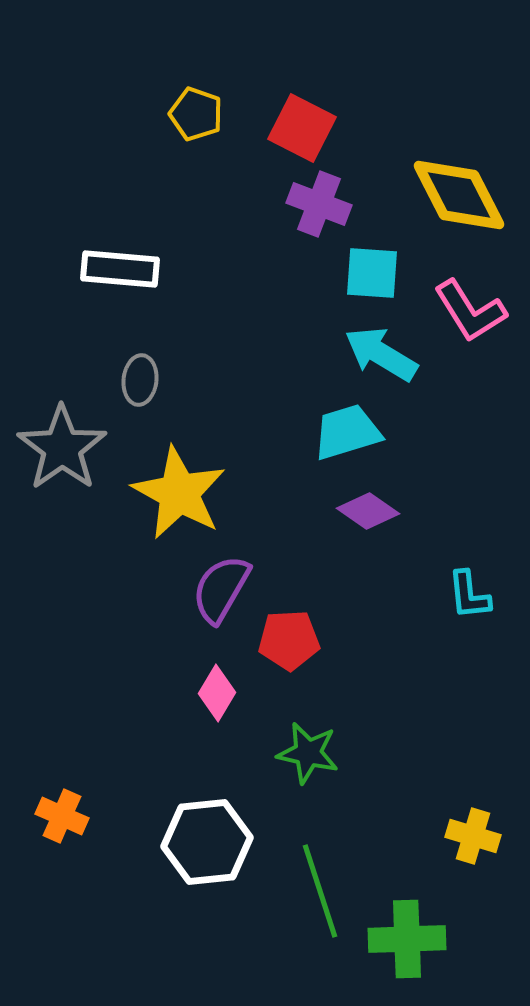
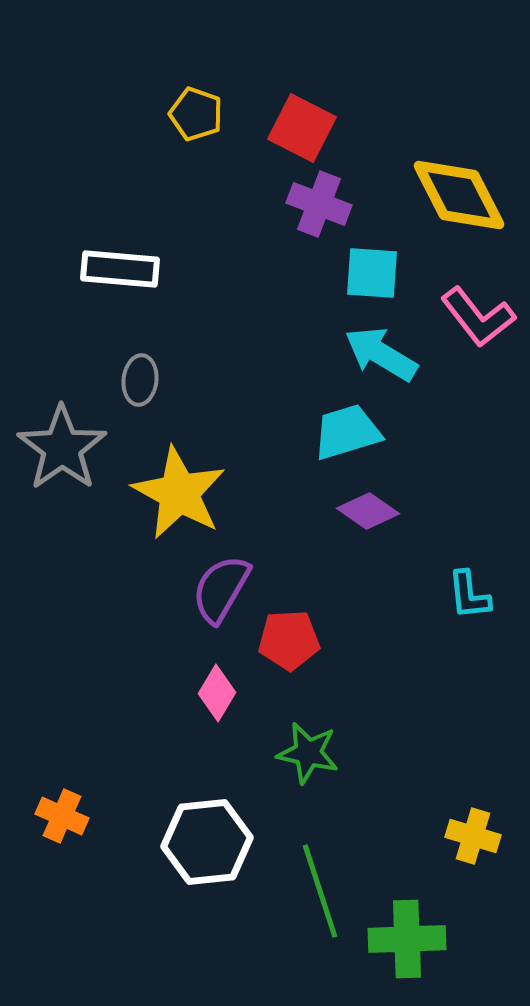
pink L-shape: moved 8 px right, 6 px down; rotated 6 degrees counterclockwise
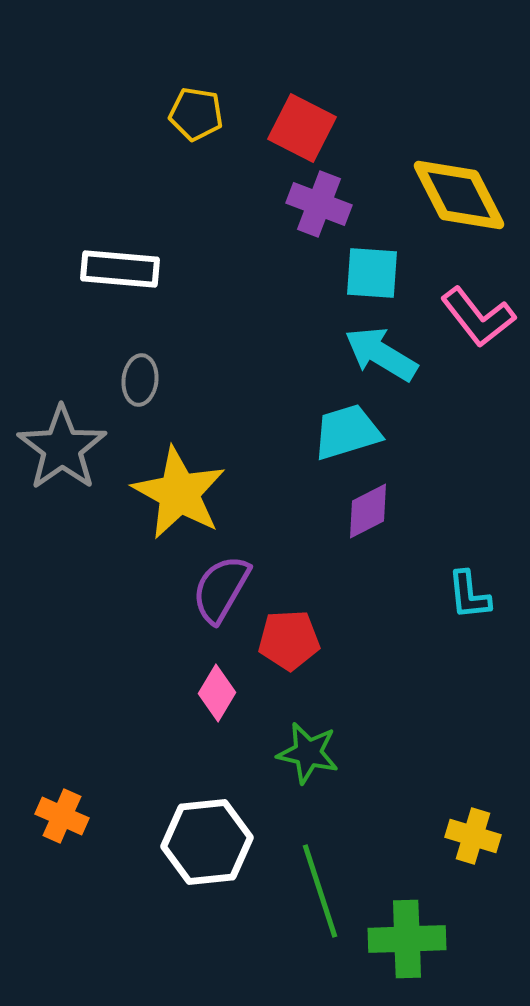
yellow pentagon: rotated 10 degrees counterclockwise
purple diamond: rotated 62 degrees counterclockwise
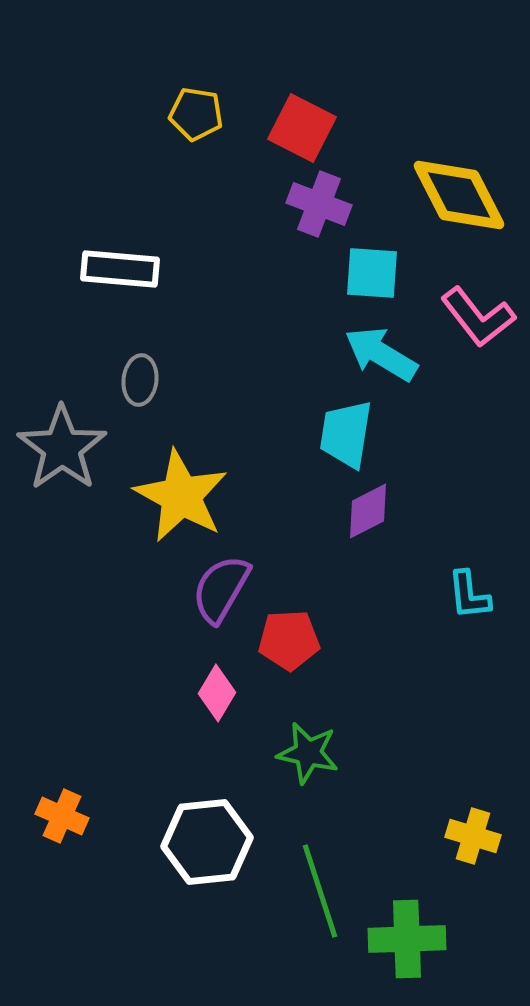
cyan trapezoid: moved 1 px left, 2 px down; rotated 64 degrees counterclockwise
yellow star: moved 2 px right, 3 px down
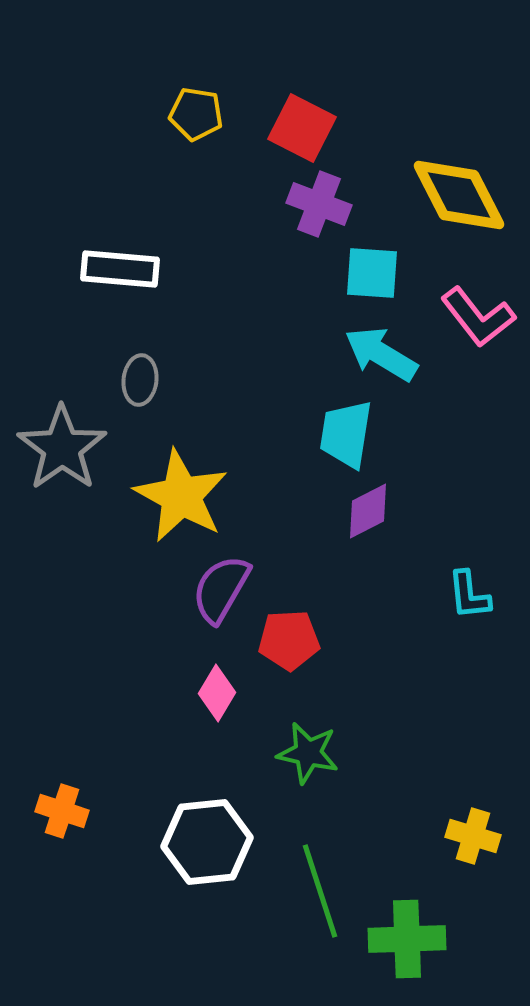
orange cross: moved 5 px up; rotated 6 degrees counterclockwise
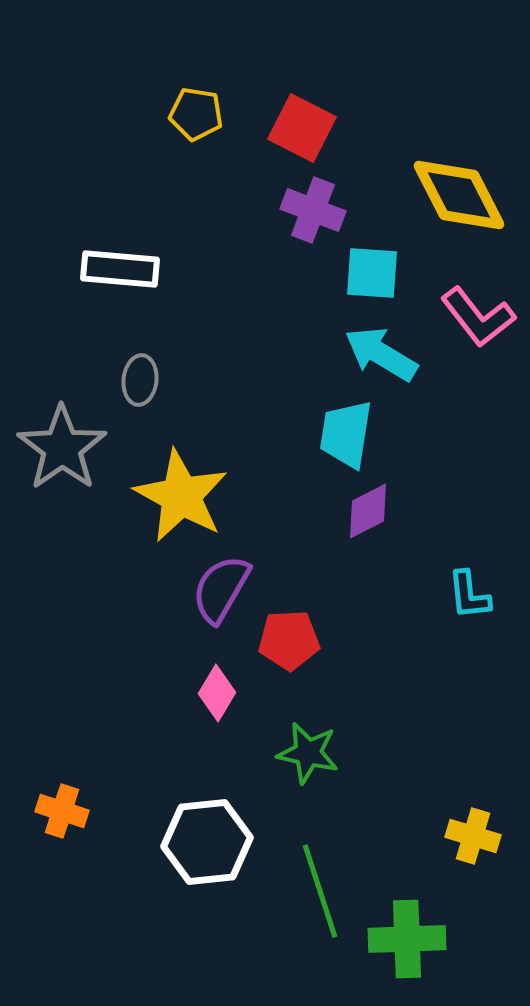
purple cross: moved 6 px left, 6 px down
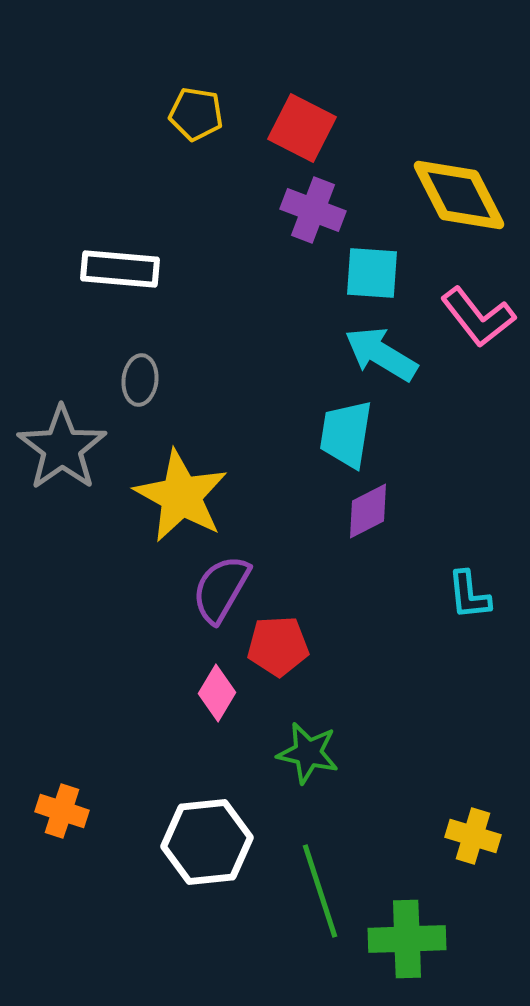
red pentagon: moved 11 px left, 6 px down
